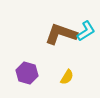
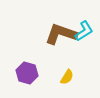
cyan L-shape: moved 2 px left
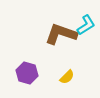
cyan L-shape: moved 2 px right, 6 px up
yellow semicircle: rotated 14 degrees clockwise
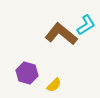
brown L-shape: rotated 20 degrees clockwise
yellow semicircle: moved 13 px left, 8 px down
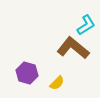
brown L-shape: moved 12 px right, 14 px down
yellow semicircle: moved 3 px right, 2 px up
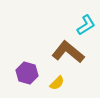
brown L-shape: moved 5 px left, 4 px down
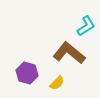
cyan L-shape: moved 1 px down
brown L-shape: moved 1 px right, 1 px down
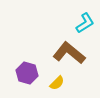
cyan L-shape: moved 1 px left, 3 px up
